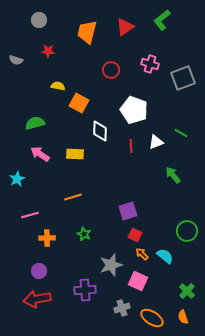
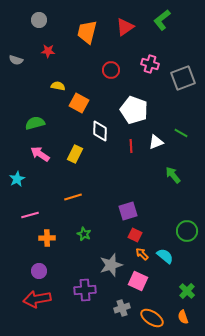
yellow rectangle: rotated 66 degrees counterclockwise
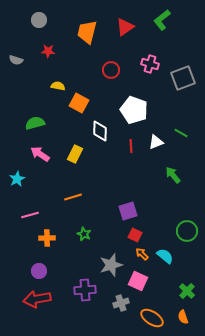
gray cross: moved 1 px left, 5 px up
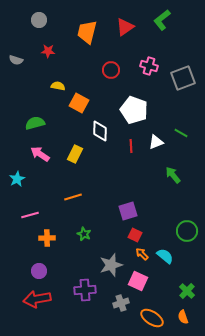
pink cross: moved 1 px left, 2 px down
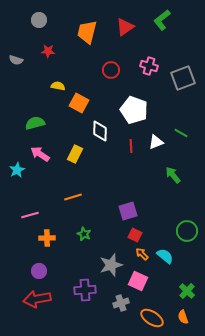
cyan star: moved 9 px up
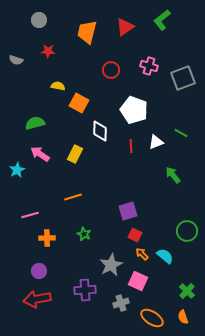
gray star: rotated 10 degrees counterclockwise
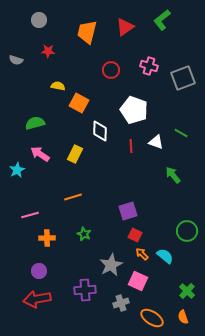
white triangle: rotated 42 degrees clockwise
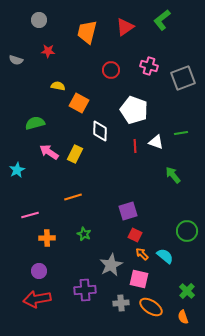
green line: rotated 40 degrees counterclockwise
red line: moved 4 px right
pink arrow: moved 9 px right, 2 px up
pink square: moved 1 px right, 2 px up; rotated 12 degrees counterclockwise
gray cross: rotated 14 degrees clockwise
orange ellipse: moved 1 px left, 11 px up
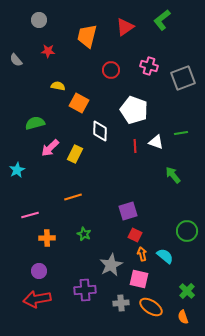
orange trapezoid: moved 4 px down
gray semicircle: rotated 32 degrees clockwise
pink arrow: moved 1 px right, 4 px up; rotated 78 degrees counterclockwise
orange arrow: rotated 32 degrees clockwise
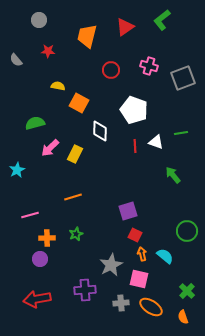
green star: moved 8 px left; rotated 24 degrees clockwise
purple circle: moved 1 px right, 12 px up
